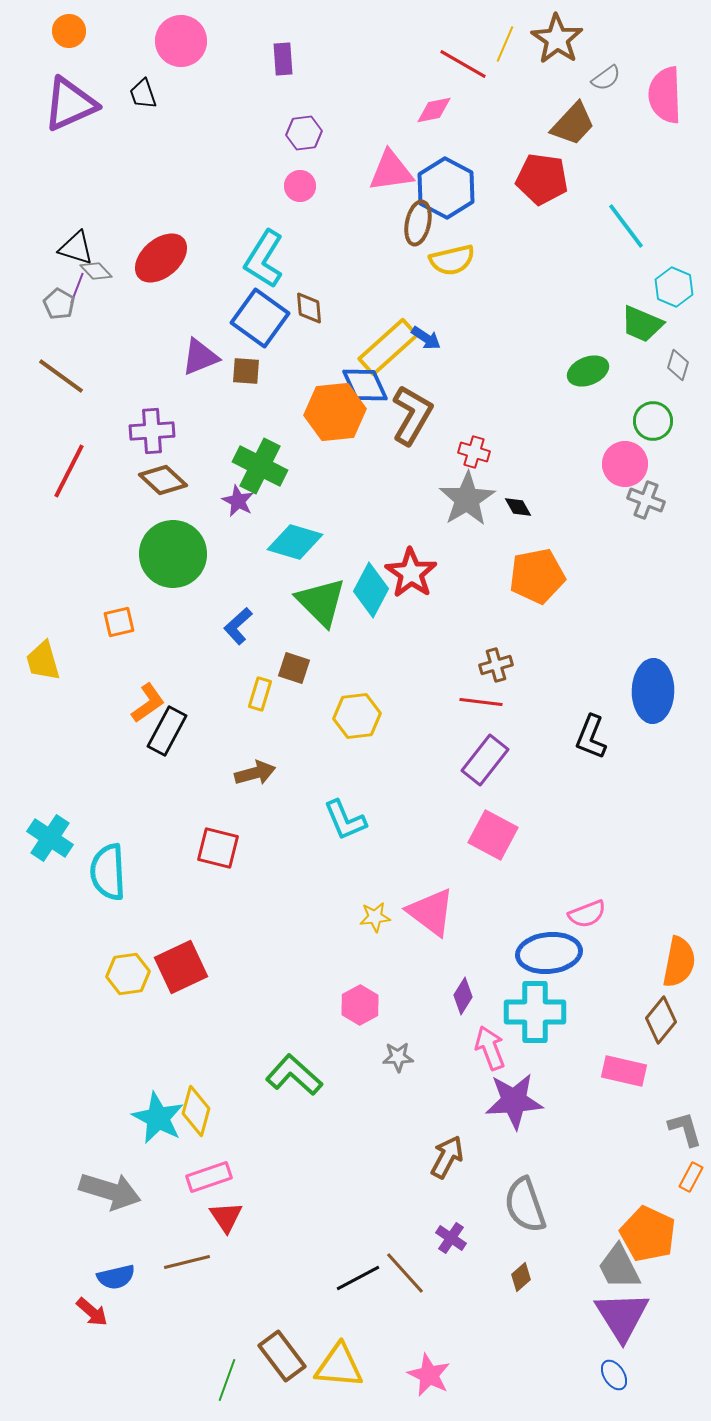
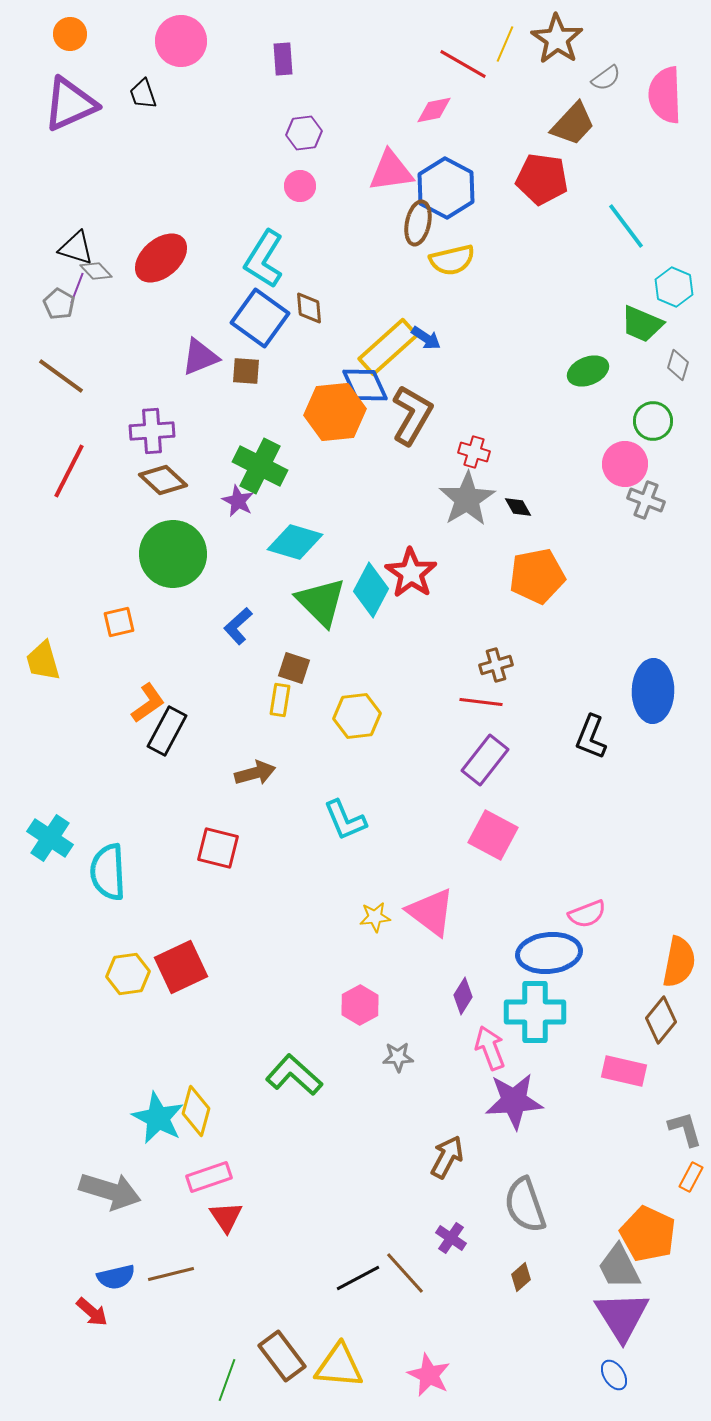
orange circle at (69, 31): moved 1 px right, 3 px down
yellow rectangle at (260, 694): moved 20 px right, 6 px down; rotated 8 degrees counterclockwise
brown line at (187, 1262): moved 16 px left, 12 px down
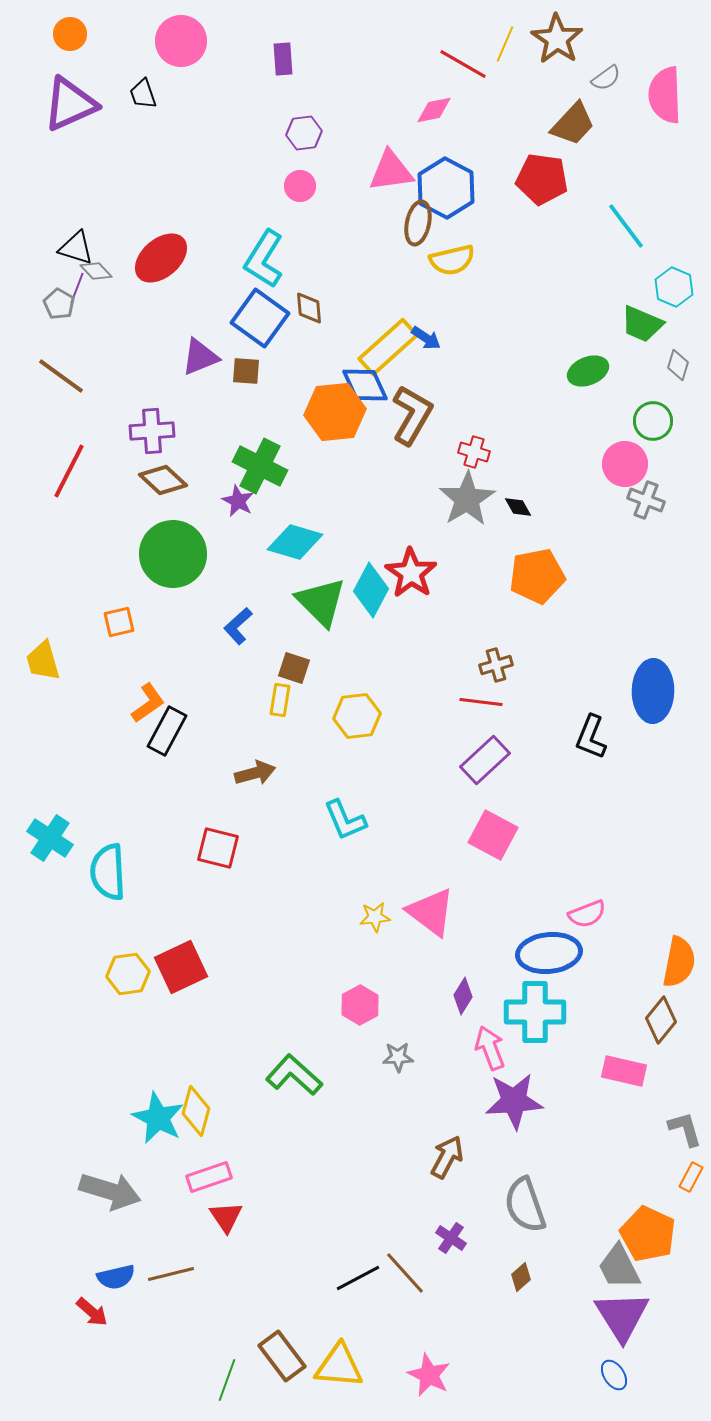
purple rectangle at (485, 760): rotated 9 degrees clockwise
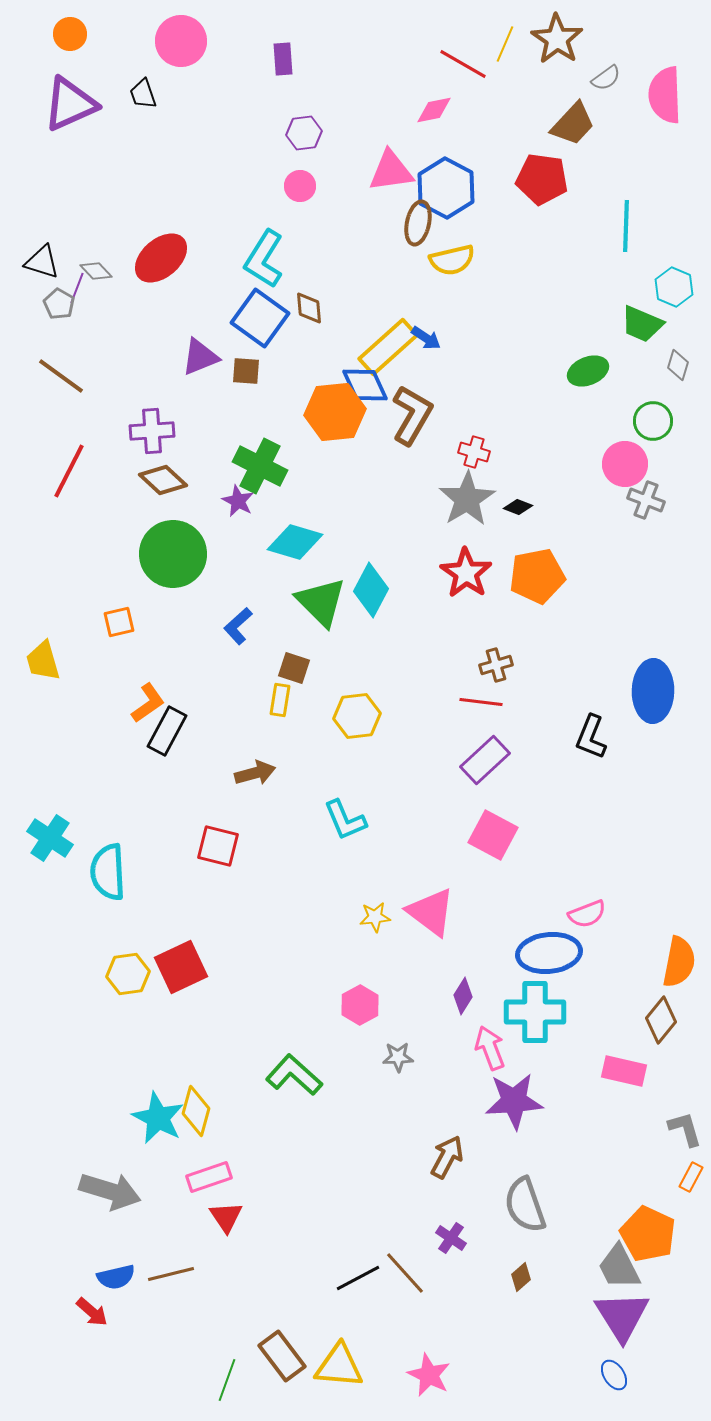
cyan line at (626, 226): rotated 39 degrees clockwise
black triangle at (76, 248): moved 34 px left, 14 px down
black diamond at (518, 507): rotated 40 degrees counterclockwise
red star at (411, 573): moved 55 px right
red square at (218, 848): moved 2 px up
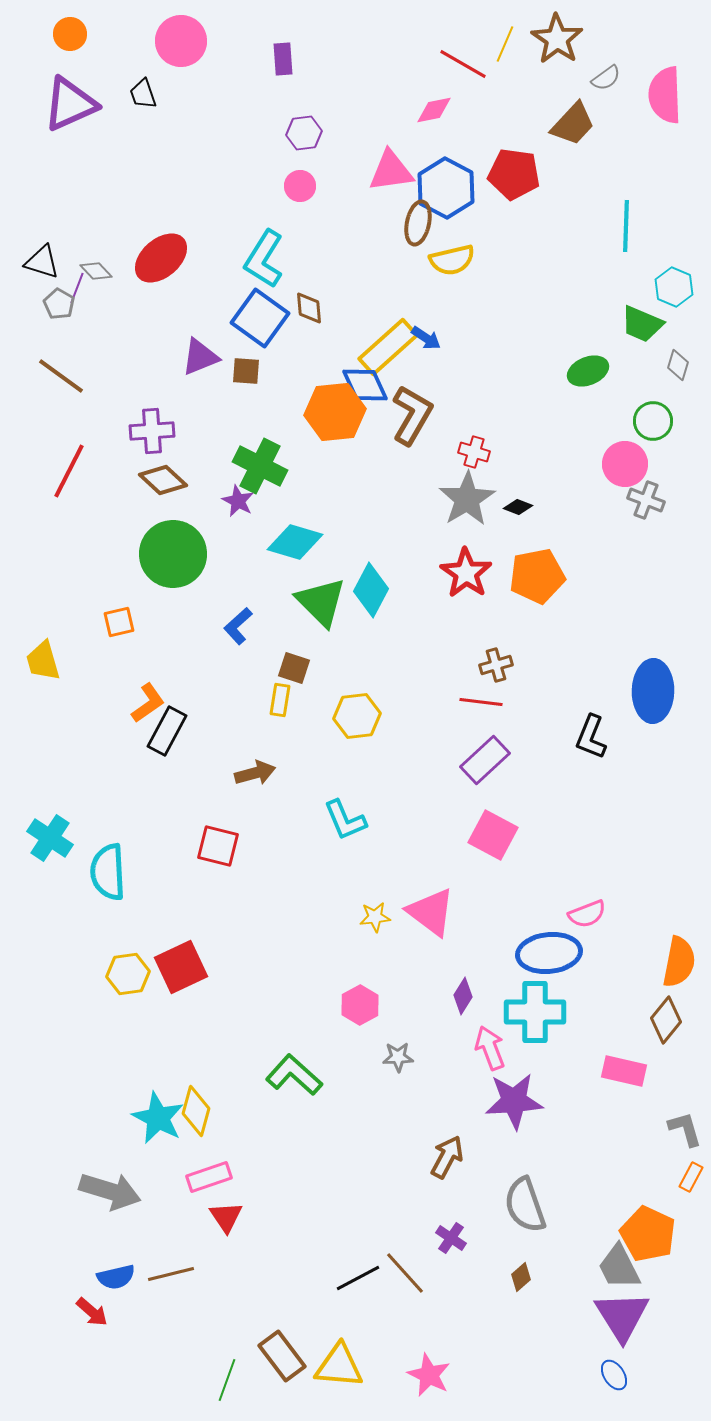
red pentagon at (542, 179): moved 28 px left, 5 px up
brown diamond at (661, 1020): moved 5 px right
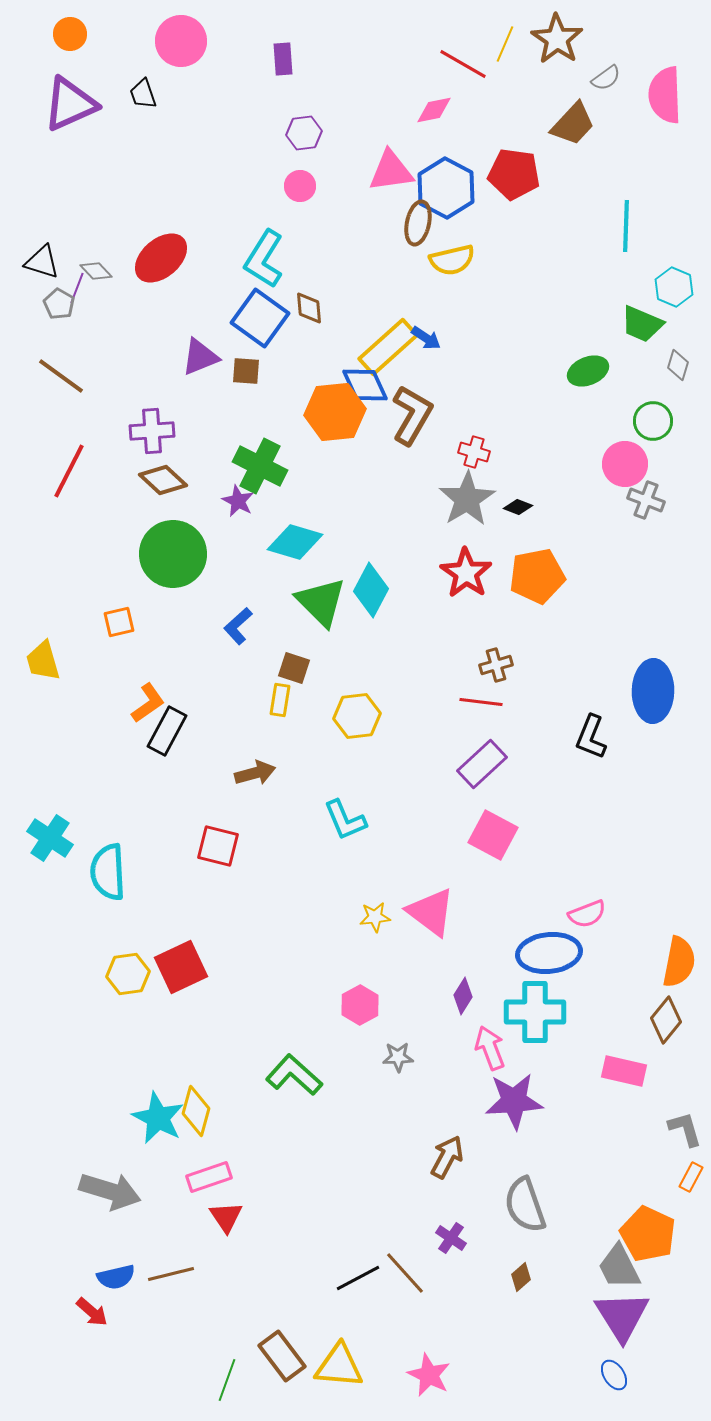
purple rectangle at (485, 760): moved 3 px left, 4 px down
